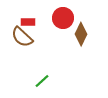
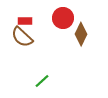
red rectangle: moved 3 px left, 1 px up
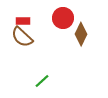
red rectangle: moved 2 px left
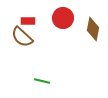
red rectangle: moved 5 px right
brown diamond: moved 12 px right, 5 px up; rotated 15 degrees counterclockwise
green line: rotated 56 degrees clockwise
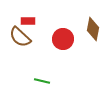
red circle: moved 21 px down
brown semicircle: moved 2 px left
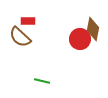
red circle: moved 17 px right
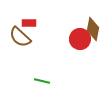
red rectangle: moved 1 px right, 2 px down
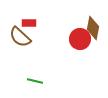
brown diamond: moved 1 px up
green line: moved 7 px left
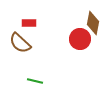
brown diamond: moved 5 px up
brown semicircle: moved 6 px down
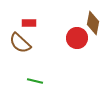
red circle: moved 3 px left, 1 px up
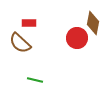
green line: moved 1 px up
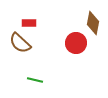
red circle: moved 1 px left, 5 px down
